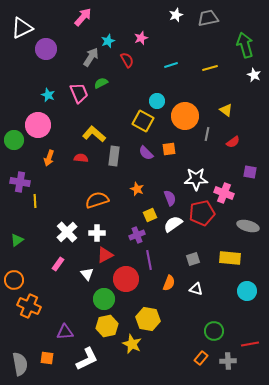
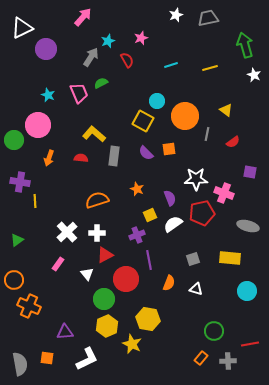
yellow hexagon at (107, 326): rotated 10 degrees counterclockwise
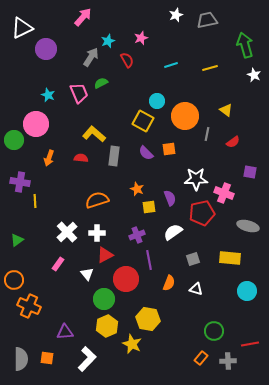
gray trapezoid at (208, 18): moved 1 px left, 2 px down
pink circle at (38, 125): moved 2 px left, 1 px up
yellow square at (150, 215): moved 1 px left, 8 px up; rotated 16 degrees clockwise
white semicircle at (173, 224): moved 8 px down
white L-shape at (87, 359): rotated 20 degrees counterclockwise
gray semicircle at (20, 364): moved 1 px right, 5 px up; rotated 10 degrees clockwise
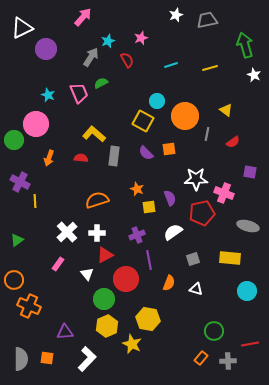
purple cross at (20, 182): rotated 18 degrees clockwise
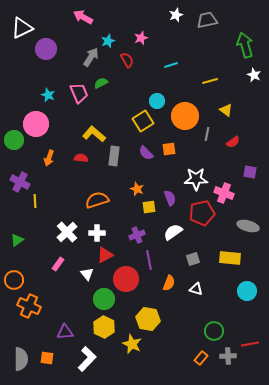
pink arrow at (83, 17): rotated 102 degrees counterclockwise
yellow line at (210, 68): moved 13 px down
yellow square at (143, 121): rotated 30 degrees clockwise
yellow hexagon at (107, 326): moved 3 px left, 1 px down; rotated 10 degrees counterclockwise
gray cross at (228, 361): moved 5 px up
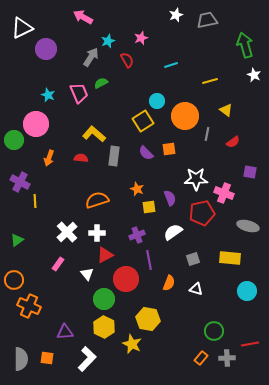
gray cross at (228, 356): moved 1 px left, 2 px down
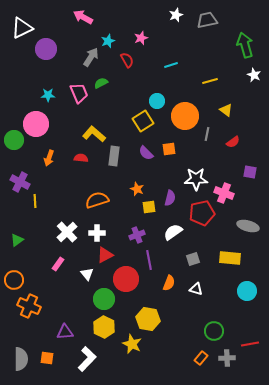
cyan star at (48, 95): rotated 24 degrees counterclockwise
purple semicircle at (170, 198): rotated 35 degrees clockwise
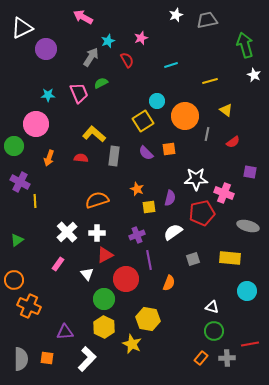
green circle at (14, 140): moved 6 px down
white triangle at (196, 289): moved 16 px right, 18 px down
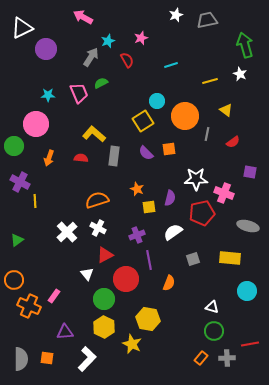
white star at (254, 75): moved 14 px left, 1 px up
white cross at (97, 233): moved 1 px right, 5 px up; rotated 28 degrees clockwise
pink rectangle at (58, 264): moved 4 px left, 32 px down
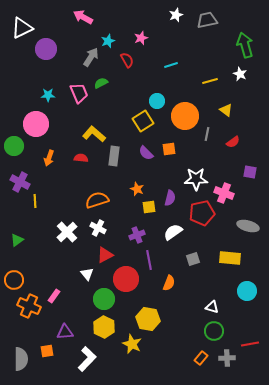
orange square at (47, 358): moved 7 px up; rotated 16 degrees counterclockwise
